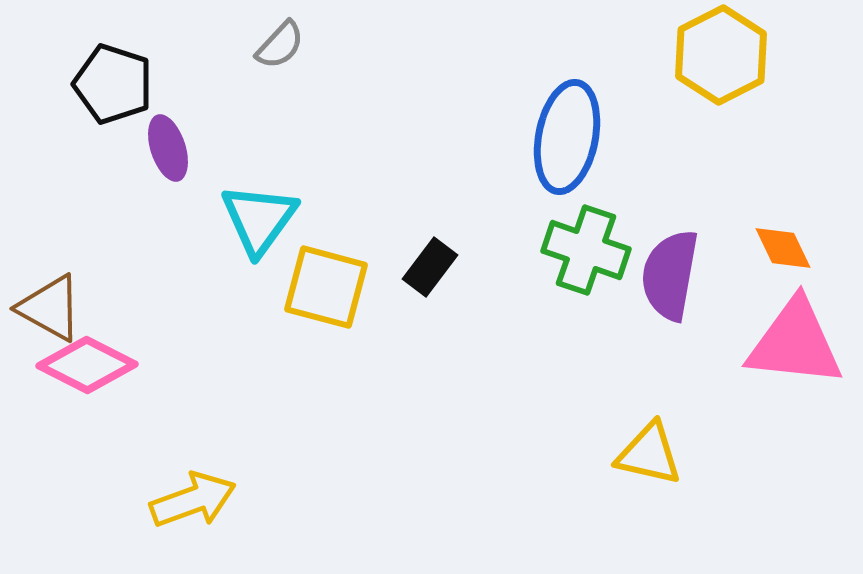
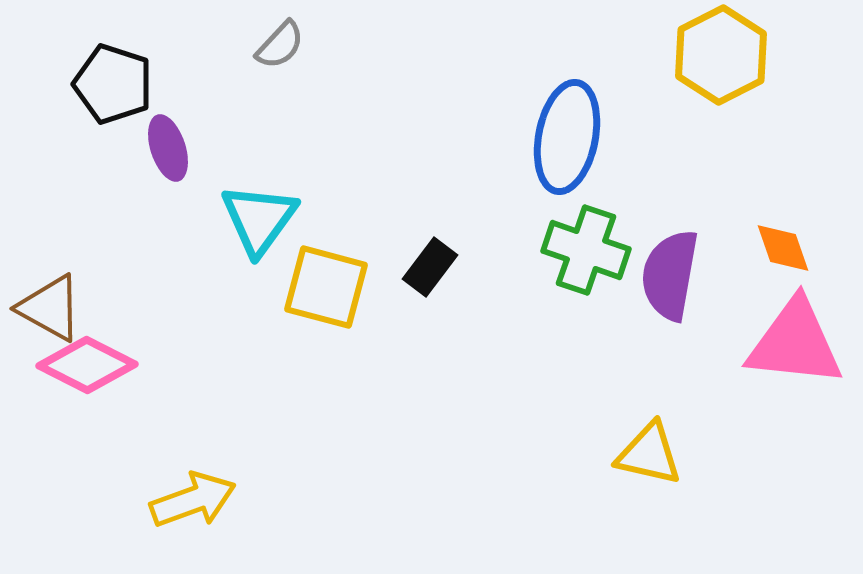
orange diamond: rotated 6 degrees clockwise
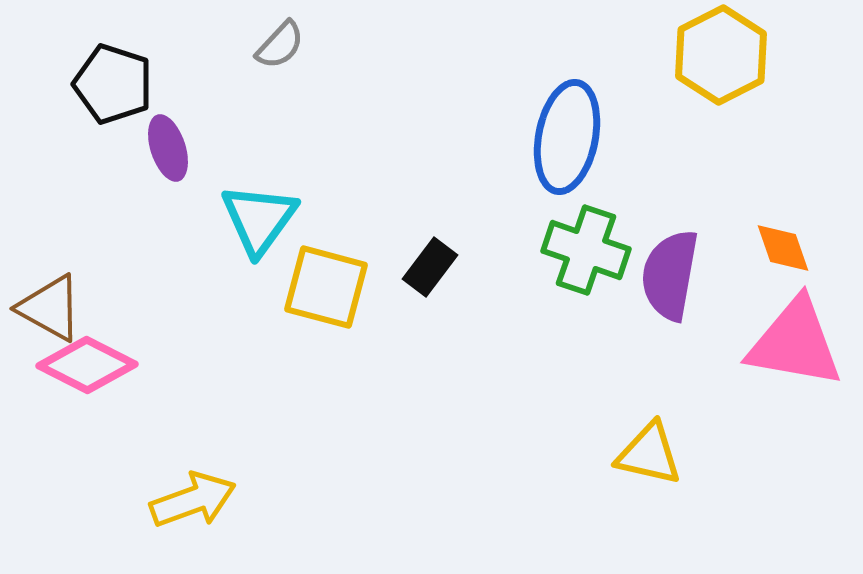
pink triangle: rotated 4 degrees clockwise
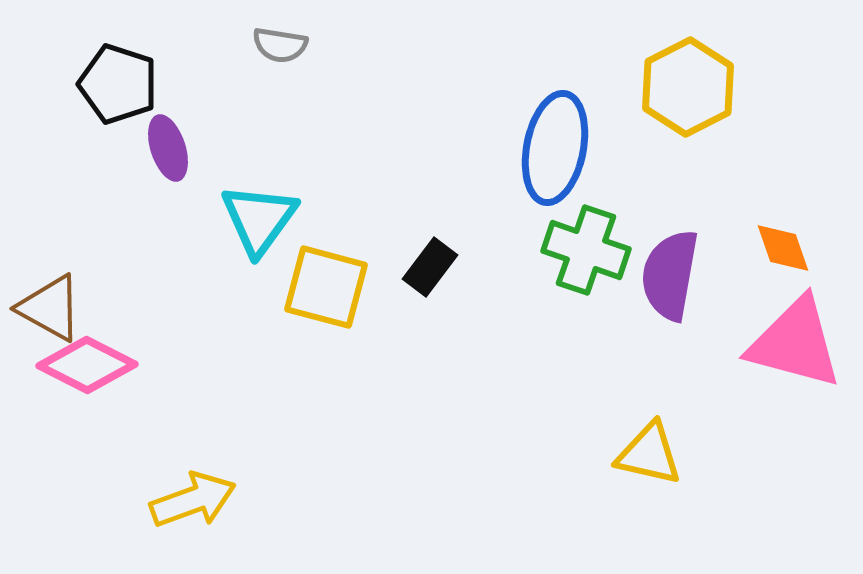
gray semicircle: rotated 56 degrees clockwise
yellow hexagon: moved 33 px left, 32 px down
black pentagon: moved 5 px right
blue ellipse: moved 12 px left, 11 px down
pink triangle: rotated 5 degrees clockwise
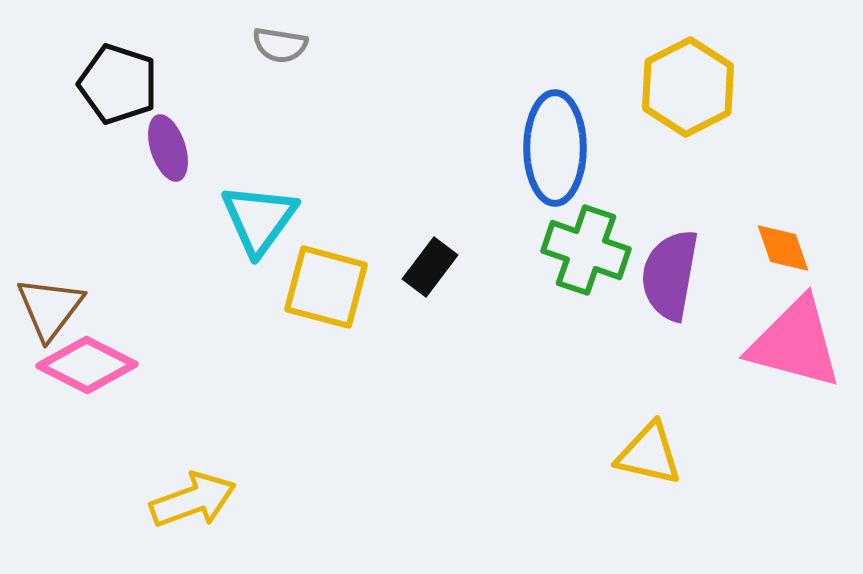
blue ellipse: rotated 11 degrees counterclockwise
brown triangle: rotated 38 degrees clockwise
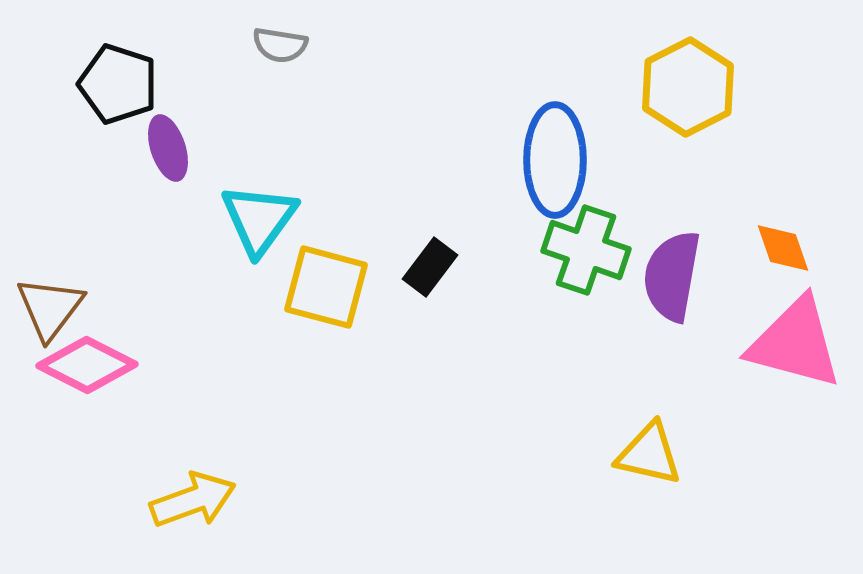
blue ellipse: moved 12 px down
purple semicircle: moved 2 px right, 1 px down
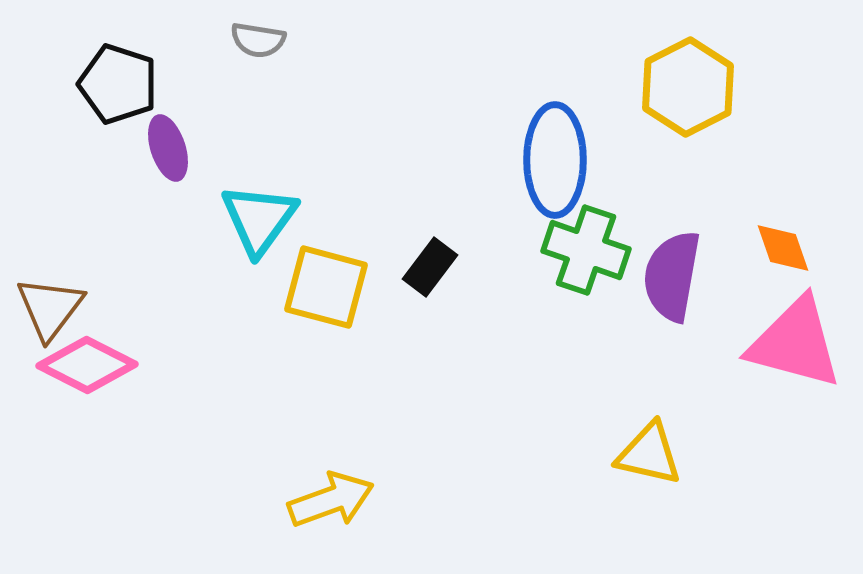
gray semicircle: moved 22 px left, 5 px up
yellow arrow: moved 138 px right
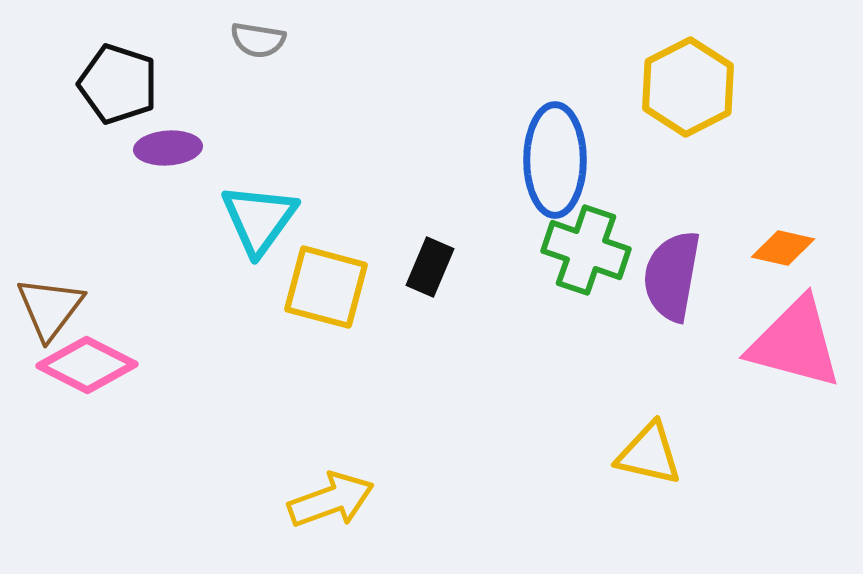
purple ellipse: rotated 76 degrees counterclockwise
orange diamond: rotated 58 degrees counterclockwise
black rectangle: rotated 14 degrees counterclockwise
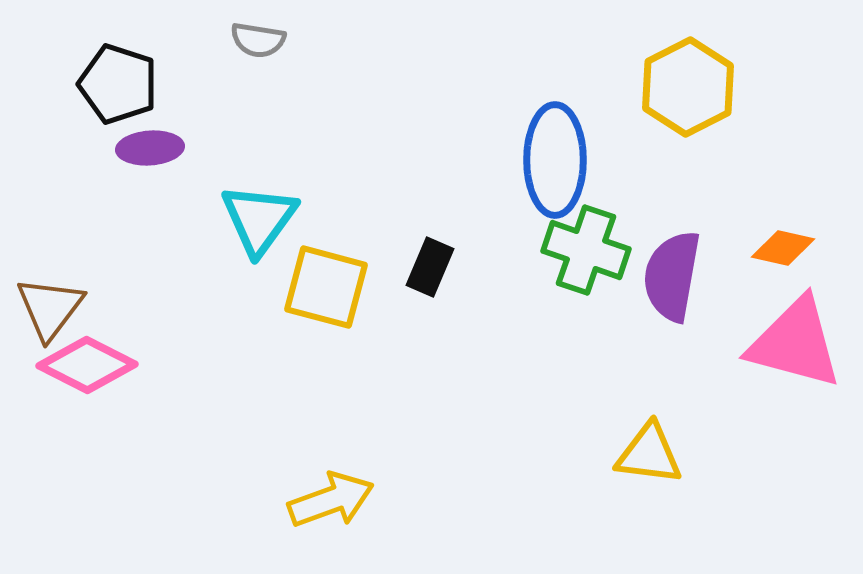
purple ellipse: moved 18 px left
yellow triangle: rotated 6 degrees counterclockwise
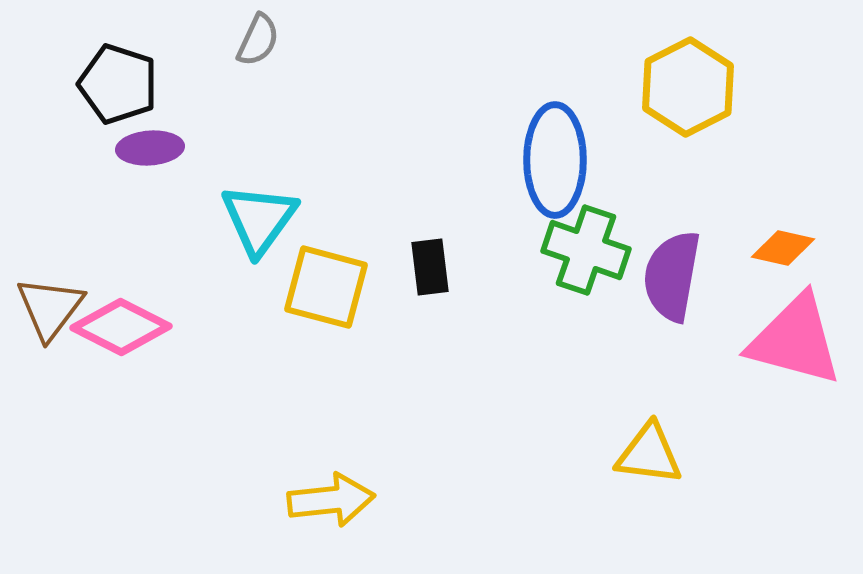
gray semicircle: rotated 74 degrees counterclockwise
black rectangle: rotated 30 degrees counterclockwise
pink triangle: moved 3 px up
pink diamond: moved 34 px right, 38 px up
yellow arrow: rotated 14 degrees clockwise
